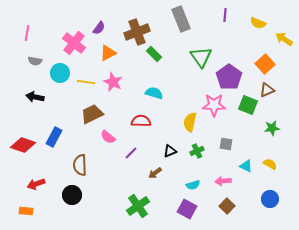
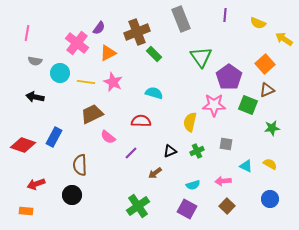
pink cross at (74, 43): moved 3 px right
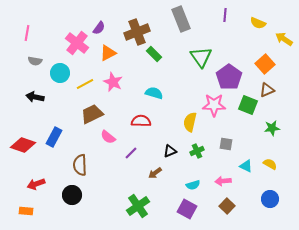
yellow line at (86, 82): moved 1 px left, 2 px down; rotated 36 degrees counterclockwise
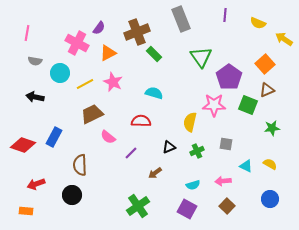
pink cross at (77, 43): rotated 10 degrees counterclockwise
black triangle at (170, 151): moved 1 px left, 4 px up
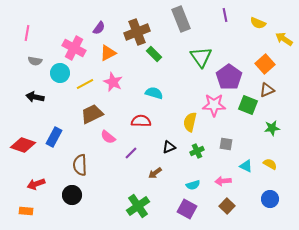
purple line at (225, 15): rotated 16 degrees counterclockwise
pink cross at (77, 43): moved 3 px left, 5 px down
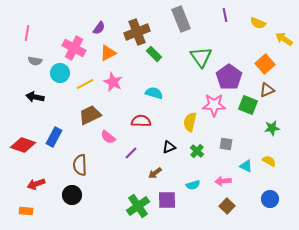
brown trapezoid at (92, 114): moved 2 px left, 1 px down
green cross at (197, 151): rotated 24 degrees counterclockwise
yellow semicircle at (270, 164): moved 1 px left, 3 px up
purple square at (187, 209): moved 20 px left, 9 px up; rotated 30 degrees counterclockwise
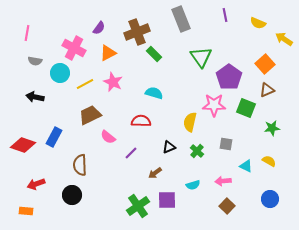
green square at (248, 105): moved 2 px left, 3 px down
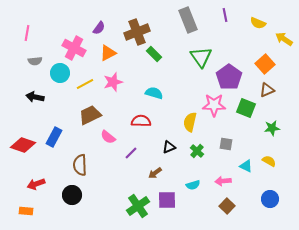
gray rectangle at (181, 19): moved 7 px right, 1 px down
gray semicircle at (35, 61): rotated 16 degrees counterclockwise
pink star at (113, 82): rotated 30 degrees clockwise
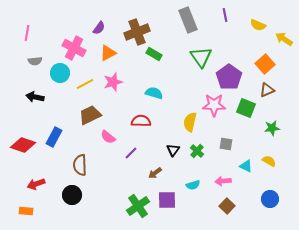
yellow semicircle at (258, 23): moved 2 px down
green rectangle at (154, 54): rotated 14 degrees counterclockwise
black triangle at (169, 147): moved 4 px right, 3 px down; rotated 32 degrees counterclockwise
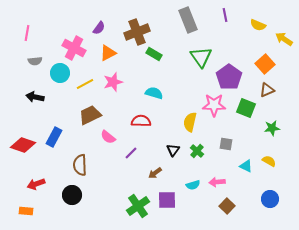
pink arrow at (223, 181): moved 6 px left, 1 px down
